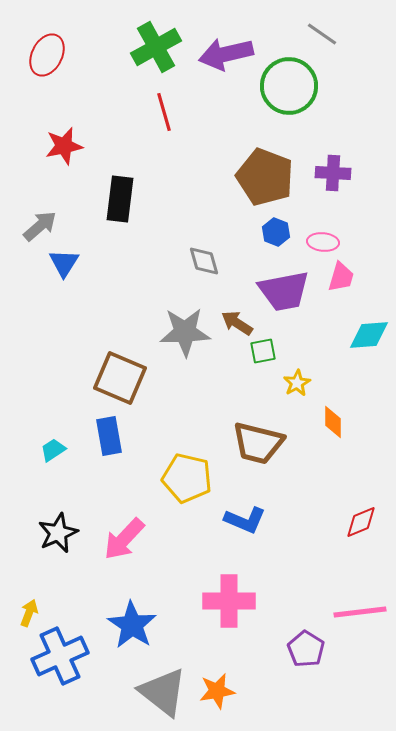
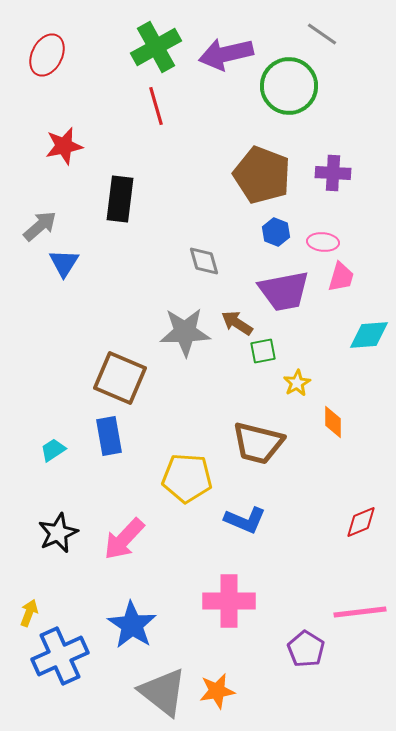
red line: moved 8 px left, 6 px up
brown pentagon: moved 3 px left, 2 px up
yellow pentagon: rotated 9 degrees counterclockwise
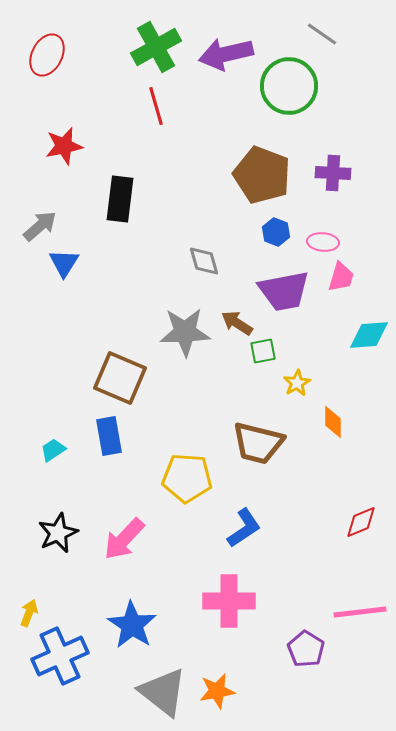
blue L-shape: moved 1 px left, 8 px down; rotated 57 degrees counterclockwise
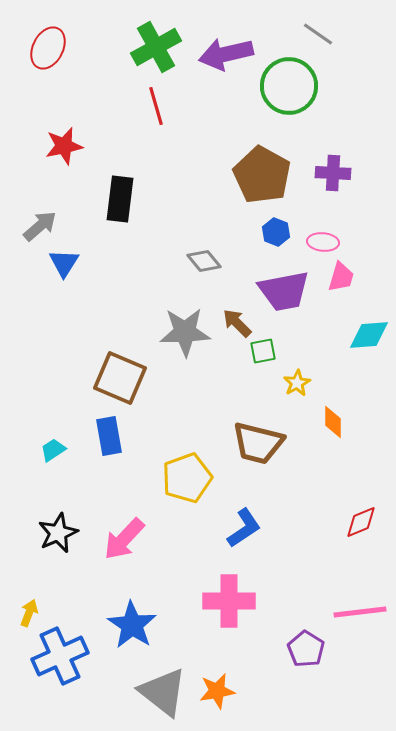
gray line: moved 4 px left
red ellipse: moved 1 px right, 7 px up
brown pentagon: rotated 8 degrees clockwise
gray diamond: rotated 24 degrees counterclockwise
brown arrow: rotated 12 degrees clockwise
yellow pentagon: rotated 24 degrees counterclockwise
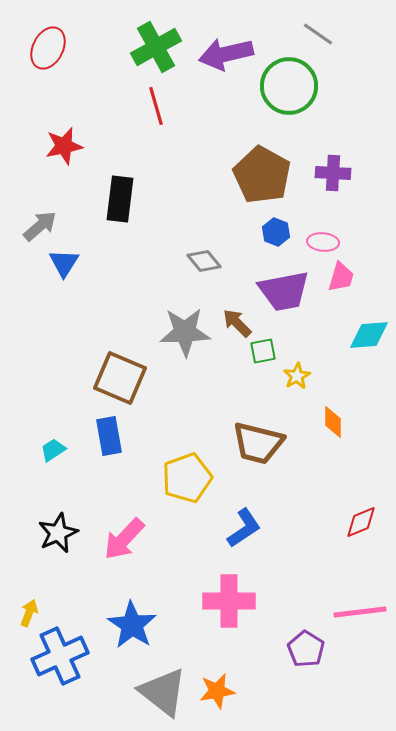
yellow star: moved 7 px up
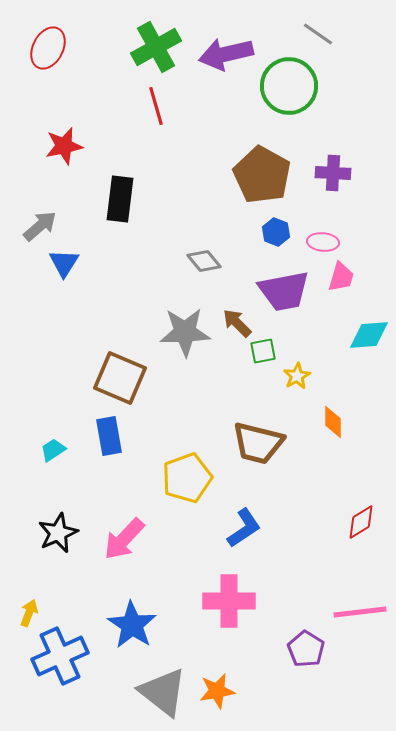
red diamond: rotated 9 degrees counterclockwise
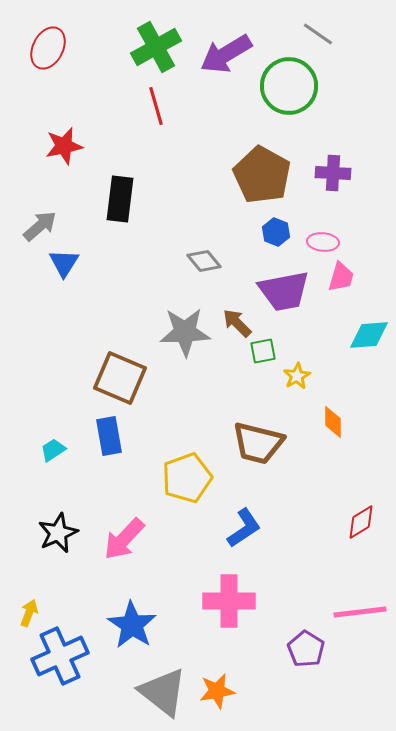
purple arrow: rotated 18 degrees counterclockwise
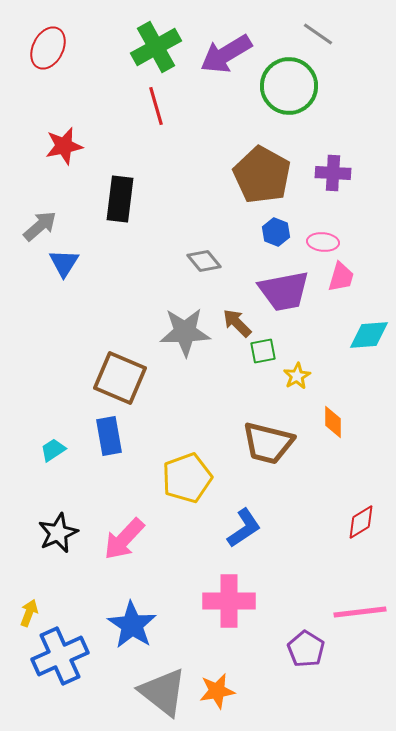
brown trapezoid: moved 10 px right
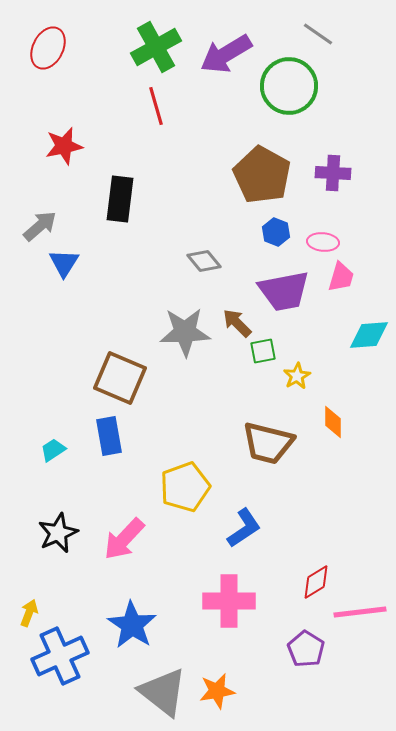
yellow pentagon: moved 2 px left, 9 px down
red diamond: moved 45 px left, 60 px down
